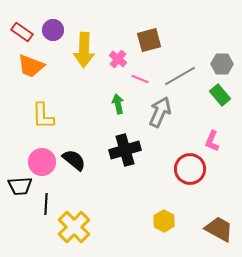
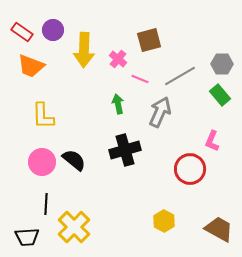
black trapezoid: moved 7 px right, 51 px down
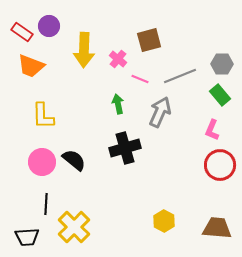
purple circle: moved 4 px left, 4 px up
gray line: rotated 8 degrees clockwise
pink L-shape: moved 11 px up
black cross: moved 2 px up
red circle: moved 30 px right, 4 px up
brown trapezoid: moved 2 px left, 1 px up; rotated 24 degrees counterclockwise
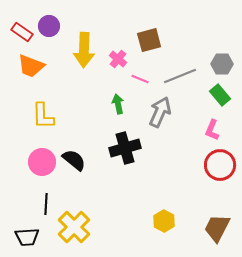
brown trapezoid: rotated 68 degrees counterclockwise
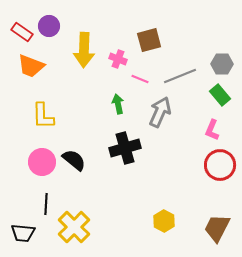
pink cross: rotated 18 degrees counterclockwise
black trapezoid: moved 4 px left, 4 px up; rotated 10 degrees clockwise
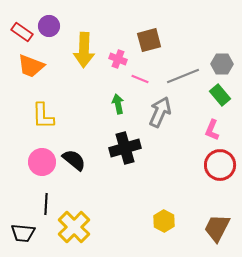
gray line: moved 3 px right
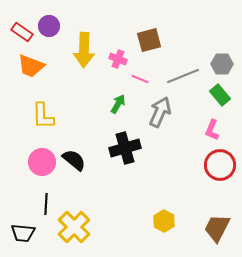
green arrow: rotated 42 degrees clockwise
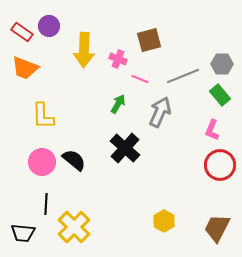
orange trapezoid: moved 6 px left, 2 px down
black cross: rotated 32 degrees counterclockwise
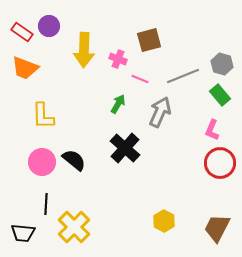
gray hexagon: rotated 15 degrees clockwise
red circle: moved 2 px up
